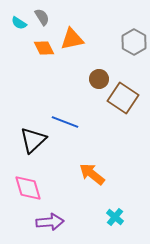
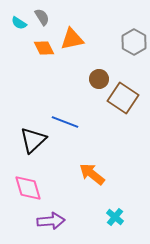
purple arrow: moved 1 px right, 1 px up
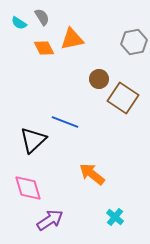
gray hexagon: rotated 20 degrees clockwise
purple arrow: moved 1 px left, 1 px up; rotated 28 degrees counterclockwise
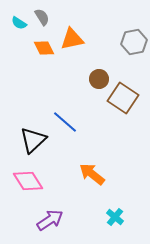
blue line: rotated 20 degrees clockwise
pink diamond: moved 7 px up; rotated 16 degrees counterclockwise
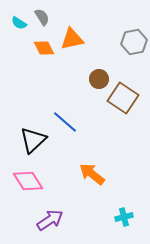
cyan cross: moved 9 px right; rotated 36 degrees clockwise
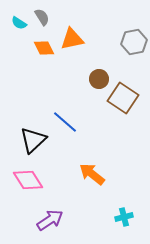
pink diamond: moved 1 px up
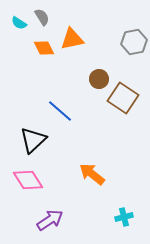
blue line: moved 5 px left, 11 px up
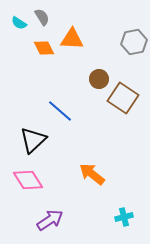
orange triangle: rotated 15 degrees clockwise
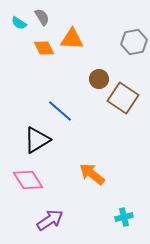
black triangle: moved 4 px right; rotated 12 degrees clockwise
